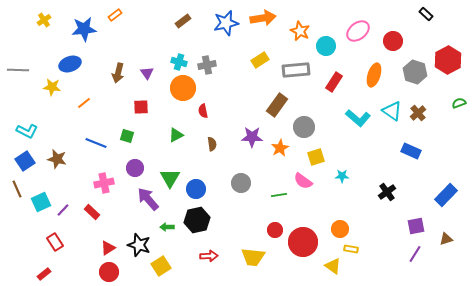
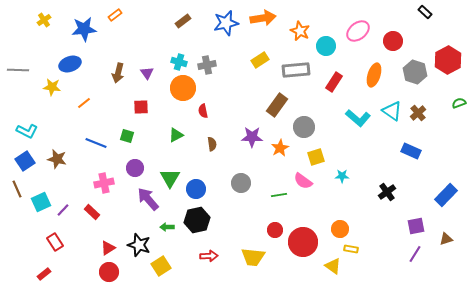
black rectangle at (426, 14): moved 1 px left, 2 px up
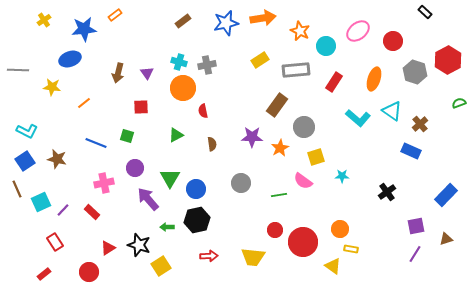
blue ellipse at (70, 64): moved 5 px up
orange ellipse at (374, 75): moved 4 px down
brown cross at (418, 113): moved 2 px right, 11 px down
red circle at (109, 272): moved 20 px left
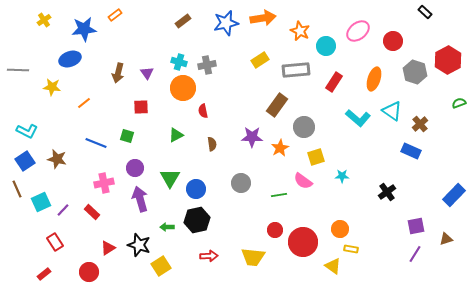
blue rectangle at (446, 195): moved 8 px right
purple arrow at (148, 199): moved 8 px left; rotated 25 degrees clockwise
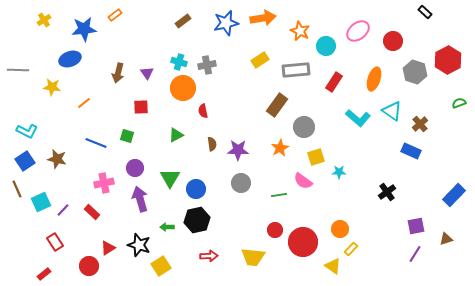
purple star at (252, 137): moved 14 px left, 13 px down
cyan star at (342, 176): moved 3 px left, 4 px up
yellow rectangle at (351, 249): rotated 56 degrees counterclockwise
red circle at (89, 272): moved 6 px up
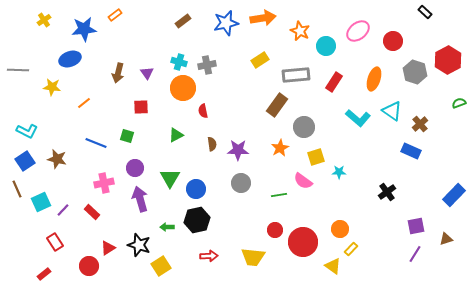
gray rectangle at (296, 70): moved 5 px down
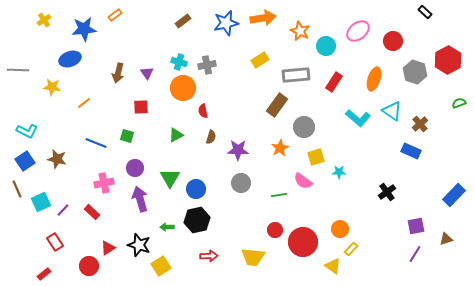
brown semicircle at (212, 144): moved 1 px left, 7 px up; rotated 24 degrees clockwise
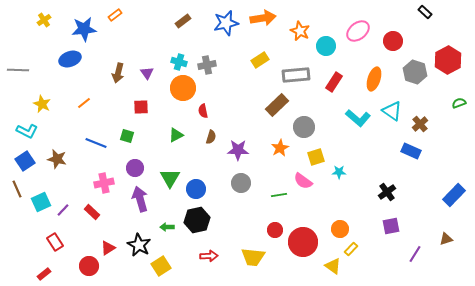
yellow star at (52, 87): moved 10 px left, 17 px down; rotated 18 degrees clockwise
brown rectangle at (277, 105): rotated 10 degrees clockwise
purple square at (416, 226): moved 25 px left
black star at (139, 245): rotated 10 degrees clockwise
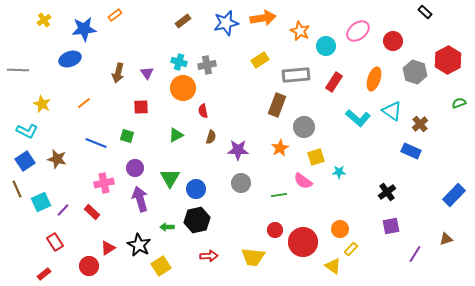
brown rectangle at (277, 105): rotated 25 degrees counterclockwise
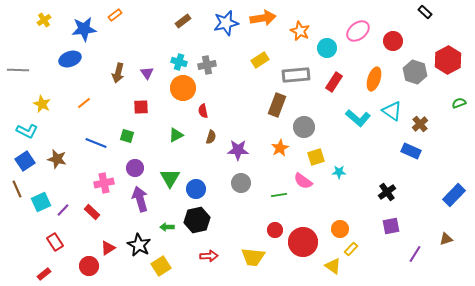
cyan circle at (326, 46): moved 1 px right, 2 px down
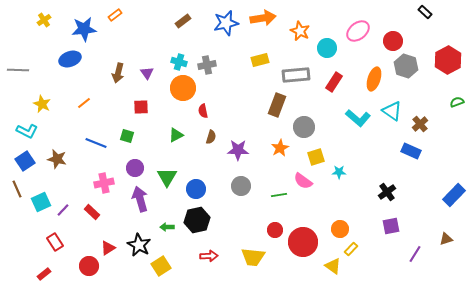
yellow rectangle at (260, 60): rotated 18 degrees clockwise
gray hexagon at (415, 72): moved 9 px left, 6 px up
green semicircle at (459, 103): moved 2 px left, 1 px up
green triangle at (170, 178): moved 3 px left, 1 px up
gray circle at (241, 183): moved 3 px down
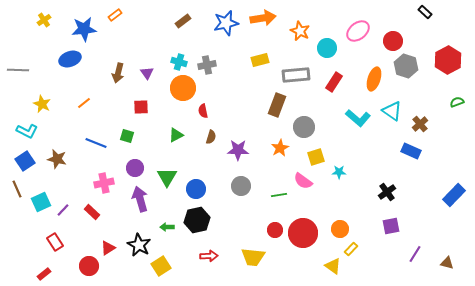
brown triangle at (446, 239): moved 1 px right, 24 px down; rotated 32 degrees clockwise
red circle at (303, 242): moved 9 px up
